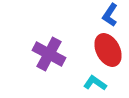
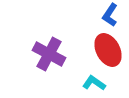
cyan L-shape: moved 1 px left
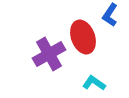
red ellipse: moved 25 px left, 13 px up; rotated 8 degrees clockwise
purple cross: rotated 32 degrees clockwise
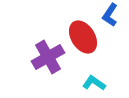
red ellipse: rotated 12 degrees counterclockwise
purple cross: moved 1 px left, 3 px down
